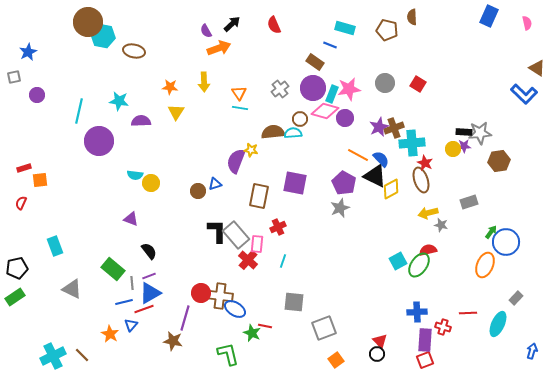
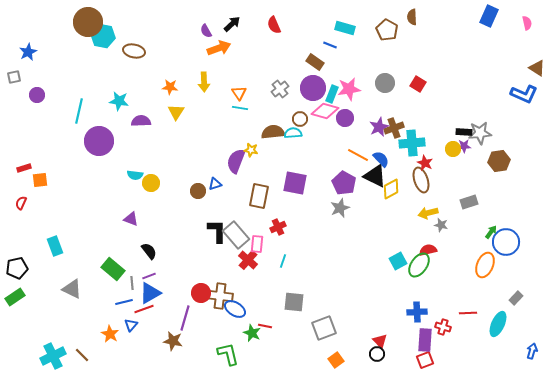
brown pentagon at (387, 30): rotated 15 degrees clockwise
blue L-shape at (524, 94): rotated 20 degrees counterclockwise
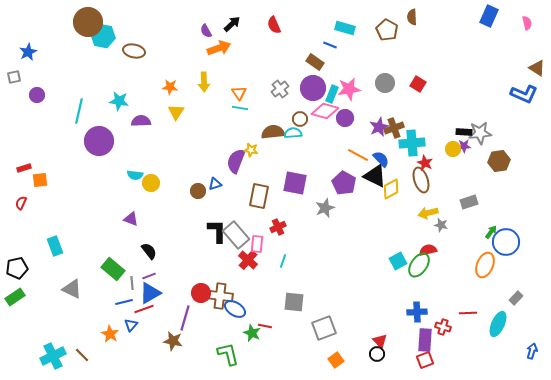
gray star at (340, 208): moved 15 px left
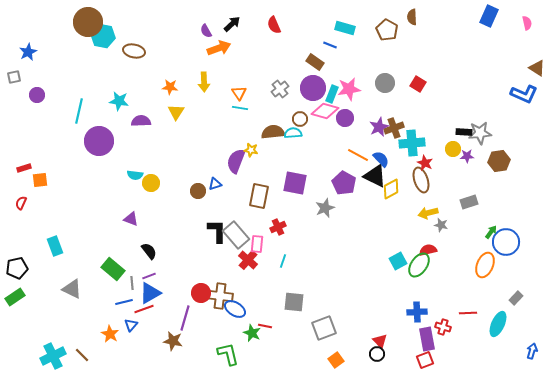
purple star at (464, 146): moved 3 px right, 10 px down
purple rectangle at (425, 340): moved 2 px right, 1 px up; rotated 15 degrees counterclockwise
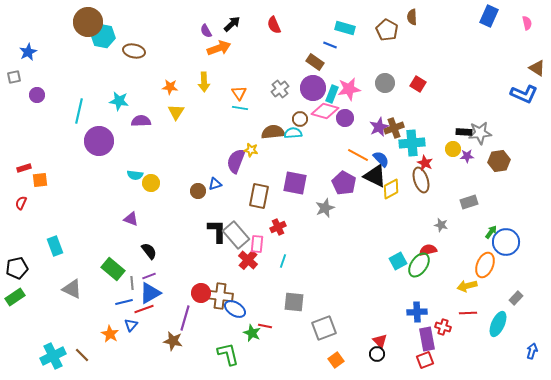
yellow arrow at (428, 213): moved 39 px right, 73 px down
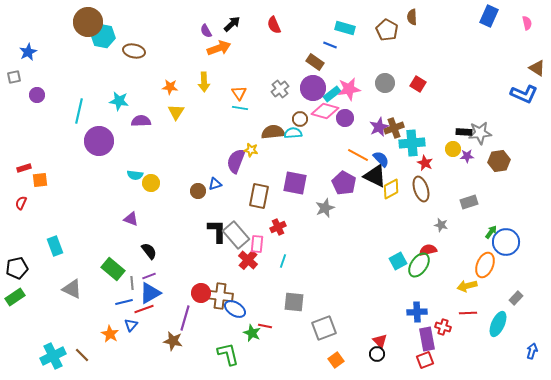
cyan rectangle at (332, 94): rotated 30 degrees clockwise
brown ellipse at (421, 180): moved 9 px down
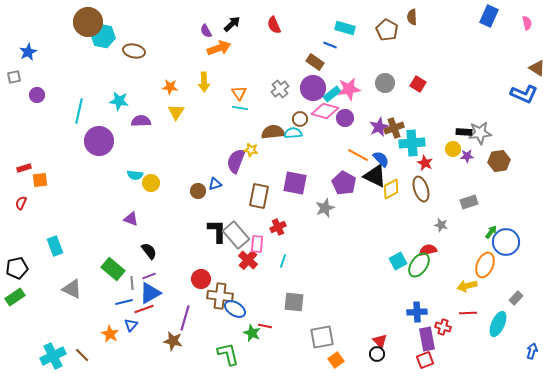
red circle at (201, 293): moved 14 px up
gray square at (324, 328): moved 2 px left, 9 px down; rotated 10 degrees clockwise
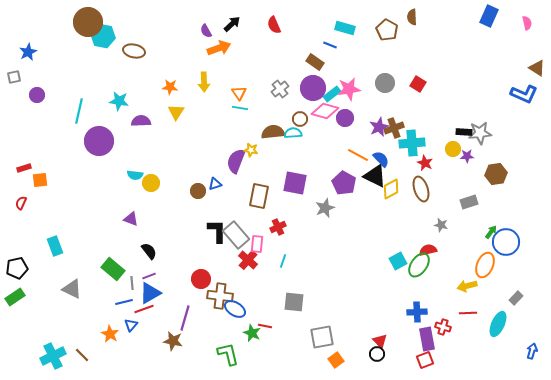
brown hexagon at (499, 161): moved 3 px left, 13 px down
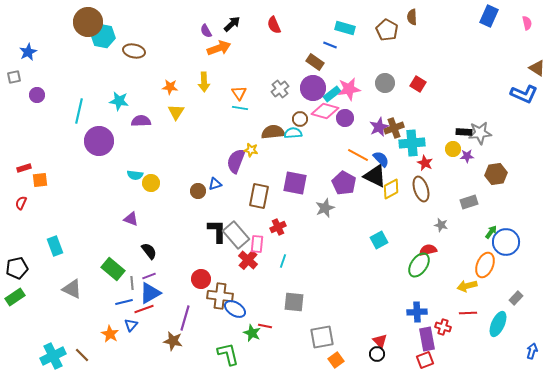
cyan square at (398, 261): moved 19 px left, 21 px up
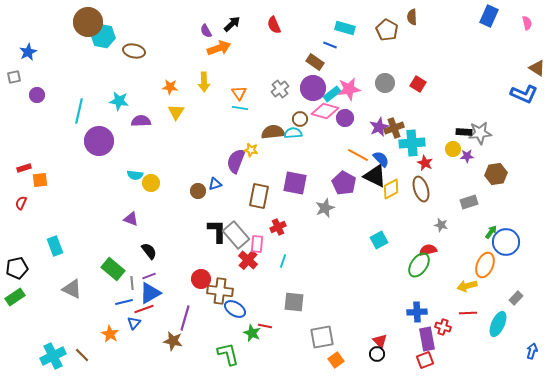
brown cross at (220, 296): moved 5 px up
blue triangle at (131, 325): moved 3 px right, 2 px up
